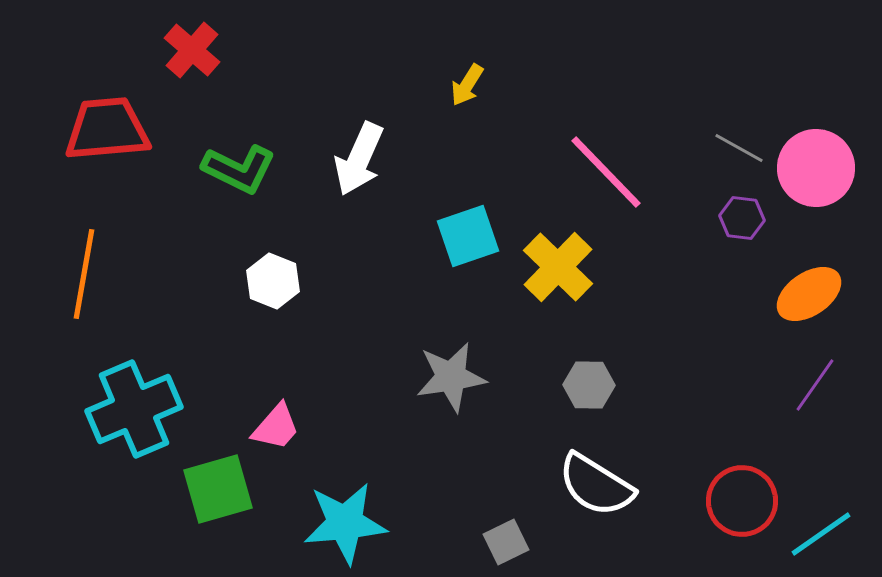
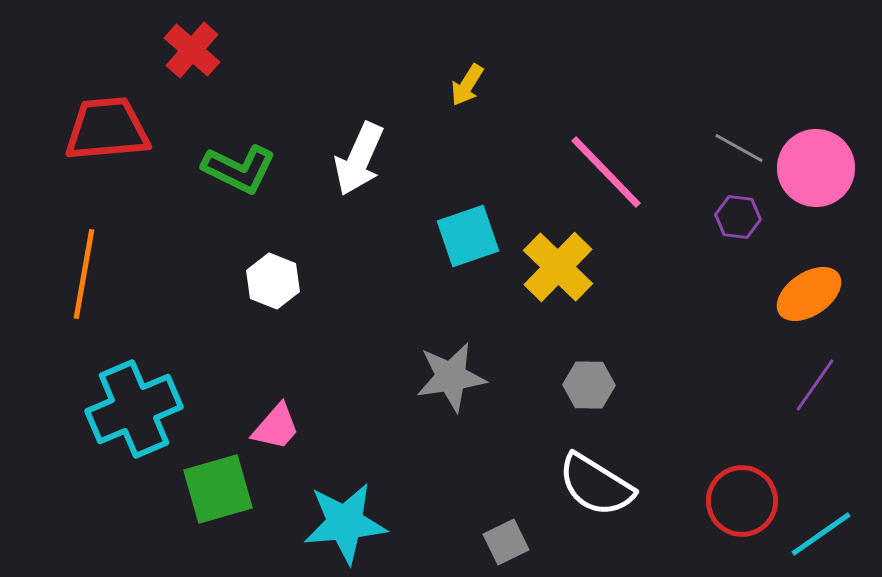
purple hexagon: moved 4 px left, 1 px up
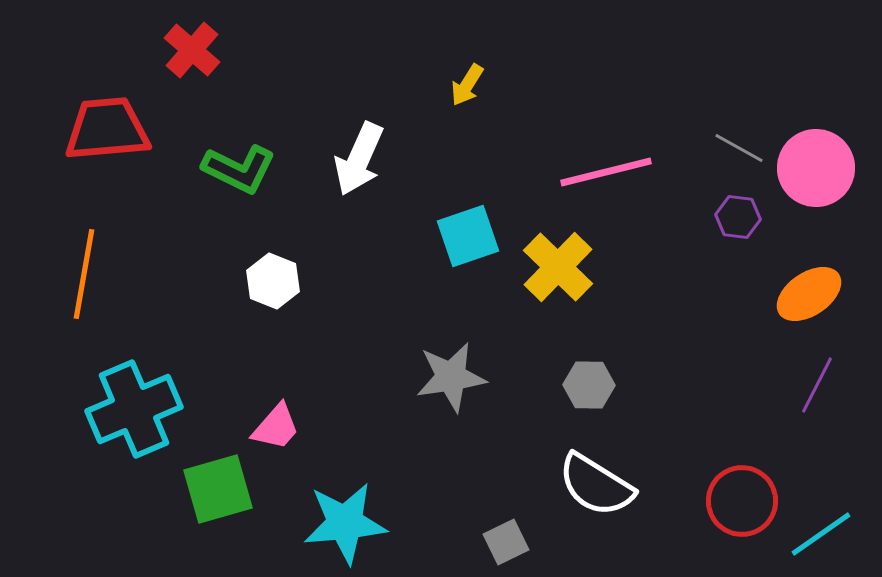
pink line: rotated 60 degrees counterclockwise
purple line: moved 2 px right; rotated 8 degrees counterclockwise
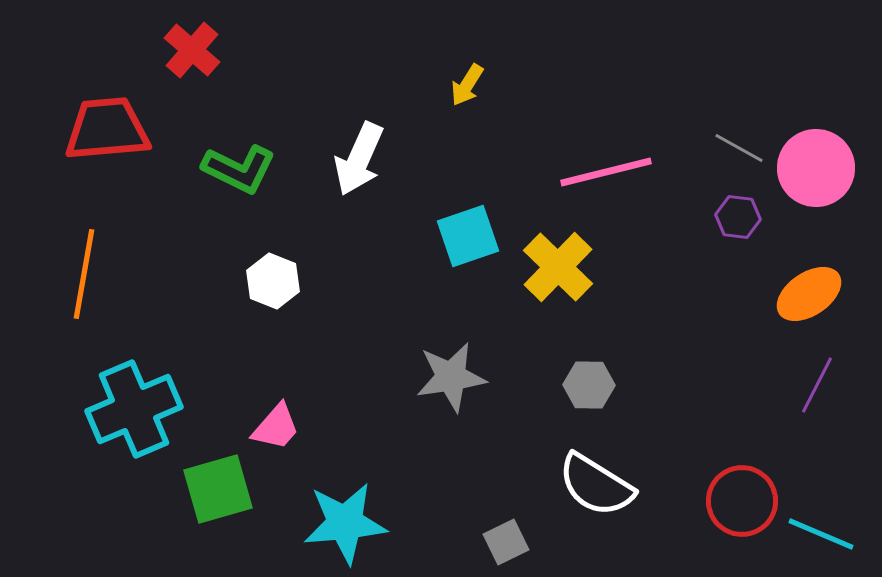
cyan line: rotated 58 degrees clockwise
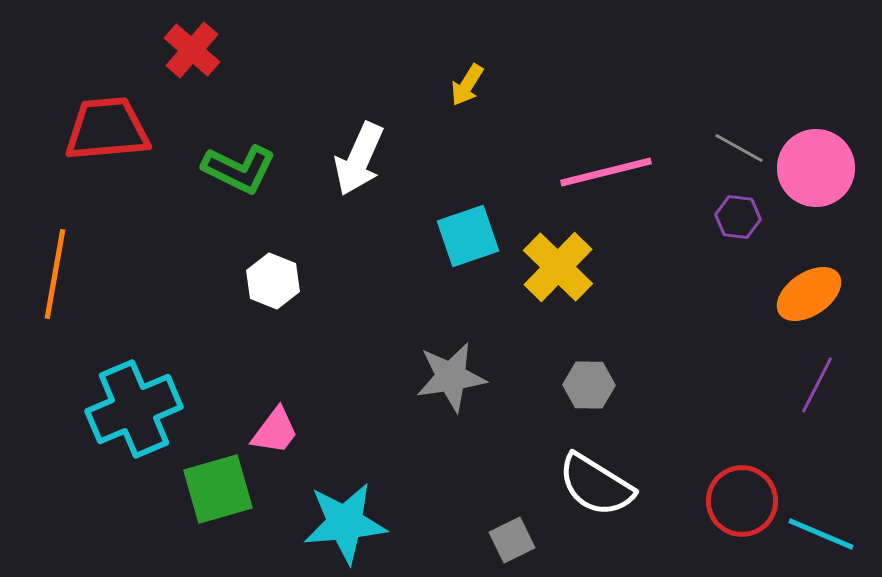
orange line: moved 29 px left
pink trapezoid: moved 1 px left, 4 px down; rotated 4 degrees counterclockwise
gray square: moved 6 px right, 2 px up
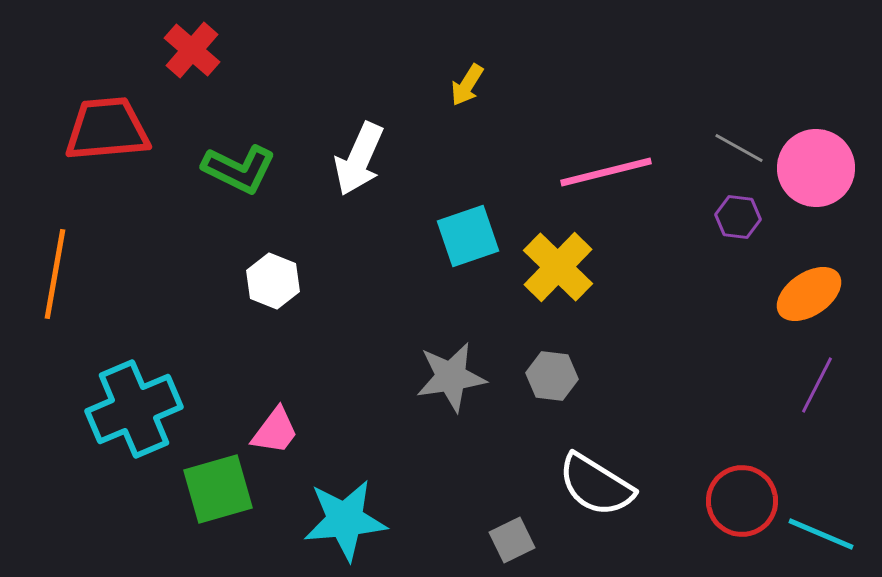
gray hexagon: moved 37 px left, 9 px up; rotated 6 degrees clockwise
cyan star: moved 3 px up
